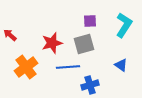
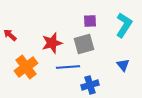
blue triangle: moved 2 px right; rotated 16 degrees clockwise
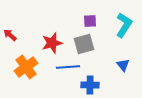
blue cross: rotated 18 degrees clockwise
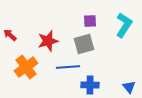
red star: moved 4 px left, 2 px up
blue triangle: moved 6 px right, 22 px down
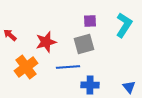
red star: moved 2 px left, 1 px down
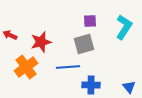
cyan L-shape: moved 2 px down
red arrow: rotated 16 degrees counterclockwise
red star: moved 5 px left
blue cross: moved 1 px right
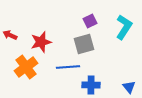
purple square: rotated 24 degrees counterclockwise
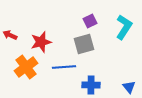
blue line: moved 4 px left
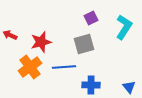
purple square: moved 1 px right, 3 px up
orange cross: moved 4 px right
